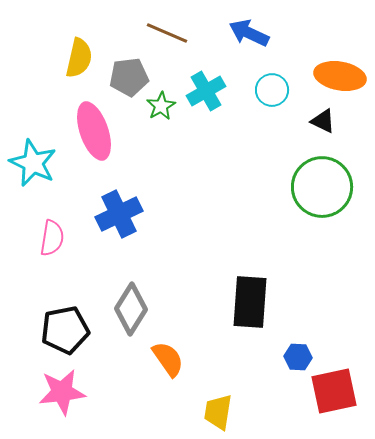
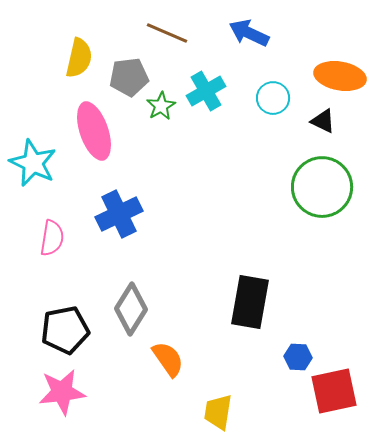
cyan circle: moved 1 px right, 8 px down
black rectangle: rotated 6 degrees clockwise
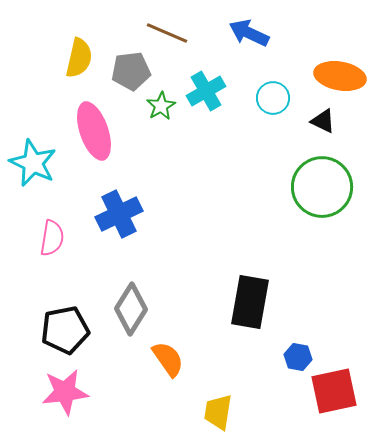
gray pentagon: moved 2 px right, 6 px up
blue hexagon: rotated 8 degrees clockwise
pink star: moved 3 px right
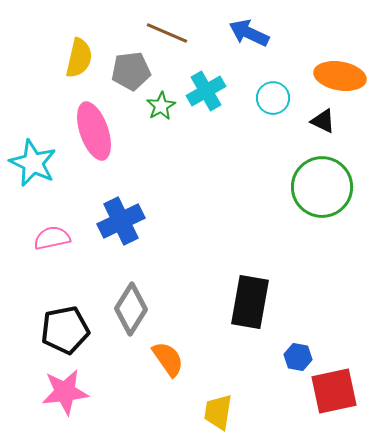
blue cross: moved 2 px right, 7 px down
pink semicircle: rotated 111 degrees counterclockwise
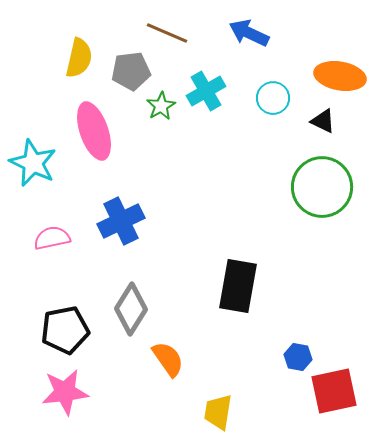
black rectangle: moved 12 px left, 16 px up
